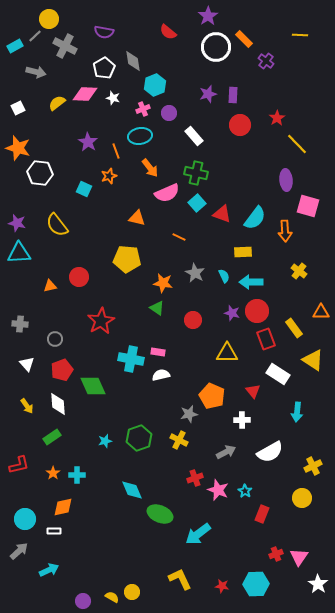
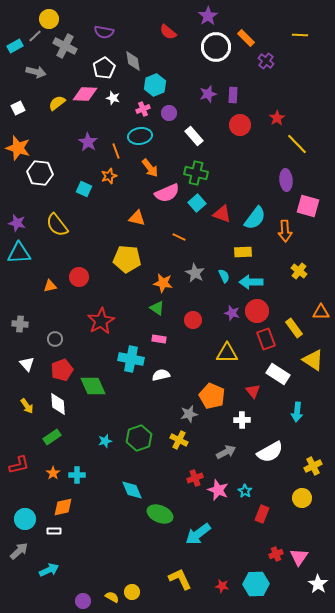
orange rectangle at (244, 39): moved 2 px right, 1 px up
pink rectangle at (158, 352): moved 1 px right, 13 px up
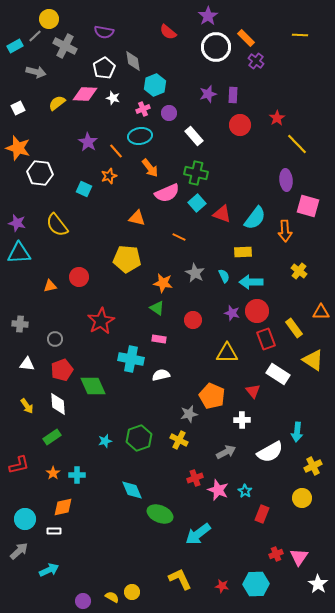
purple cross at (266, 61): moved 10 px left
orange line at (116, 151): rotated 21 degrees counterclockwise
white triangle at (27, 364): rotated 42 degrees counterclockwise
cyan arrow at (297, 412): moved 20 px down
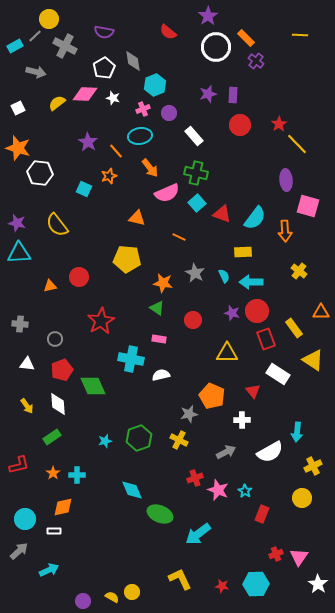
red star at (277, 118): moved 2 px right, 6 px down
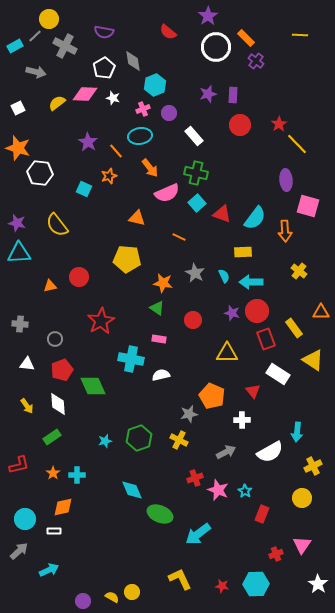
pink triangle at (299, 557): moved 3 px right, 12 px up
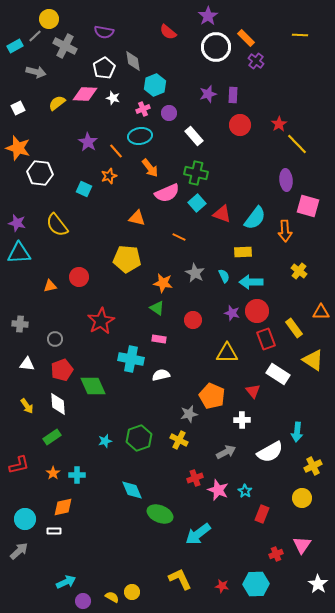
cyan arrow at (49, 570): moved 17 px right, 12 px down
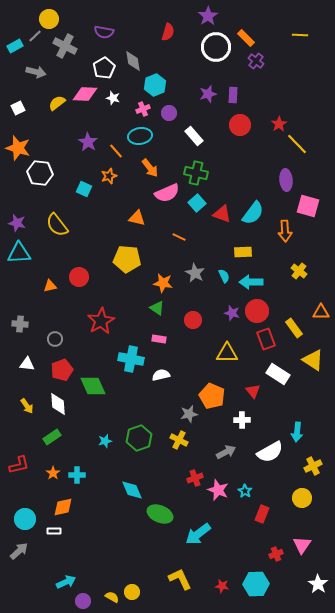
red semicircle at (168, 32): rotated 114 degrees counterclockwise
cyan semicircle at (255, 218): moved 2 px left, 5 px up
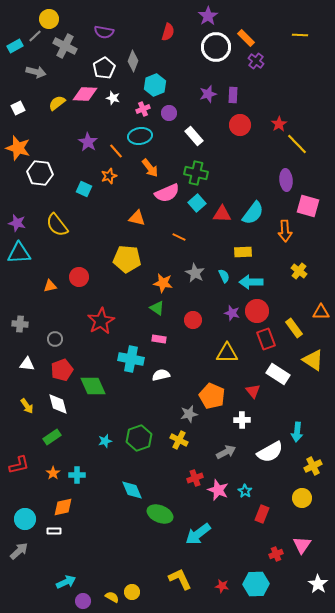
gray diamond at (133, 61): rotated 30 degrees clockwise
red triangle at (222, 214): rotated 18 degrees counterclockwise
white diamond at (58, 404): rotated 10 degrees counterclockwise
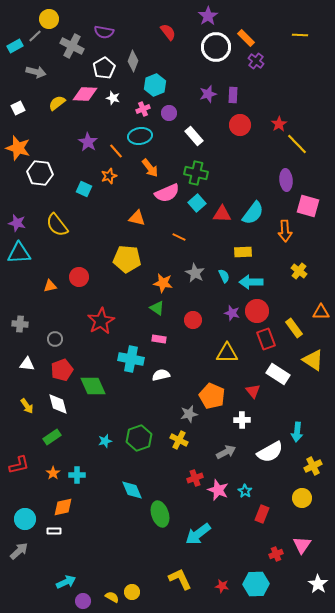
red semicircle at (168, 32): rotated 54 degrees counterclockwise
gray cross at (65, 46): moved 7 px right
green ellipse at (160, 514): rotated 50 degrees clockwise
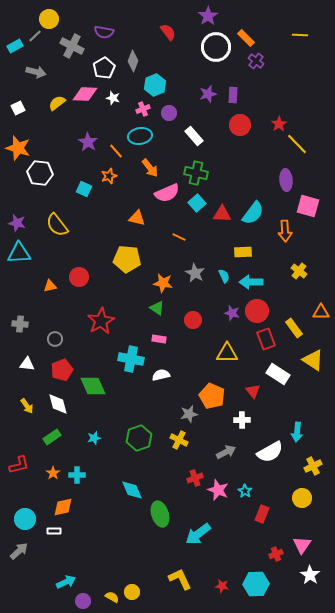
cyan star at (105, 441): moved 11 px left, 3 px up
white star at (318, 584): moved 8 px left, 9 px up
